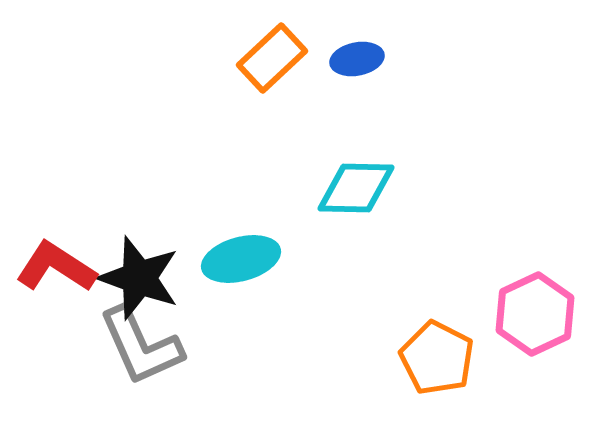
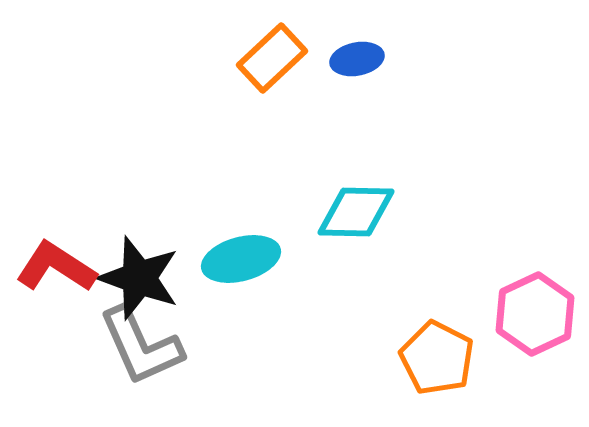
cyan diamond: moved 24 px down
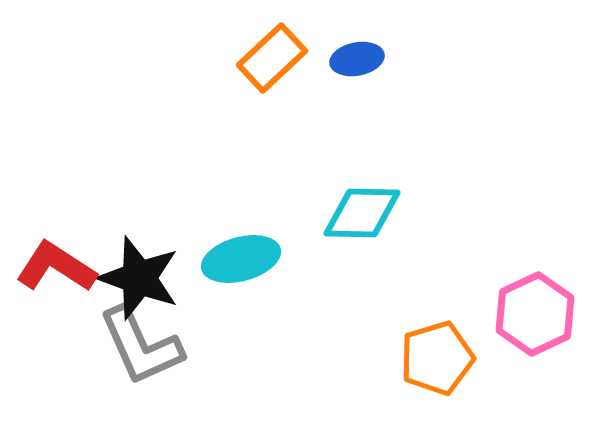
cyan diamond: moved 6 px right, 1 px down
orange pentagon: rotated 28 degrees clockwise
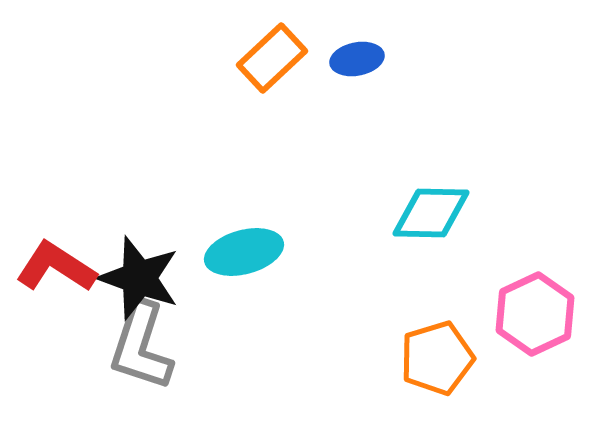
cyan diamond: moved 69 px right
cyan ellipse: moved 3 px right, 7 px up
gray L-shape: rotated 42 degrees clockwise
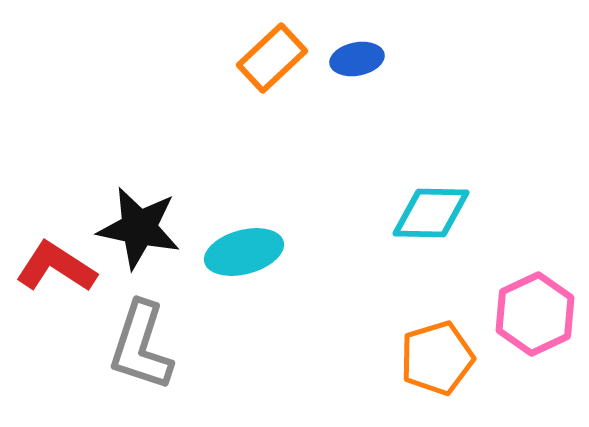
black star: moved 50 px up; rotated 8 degrees counterclockwise
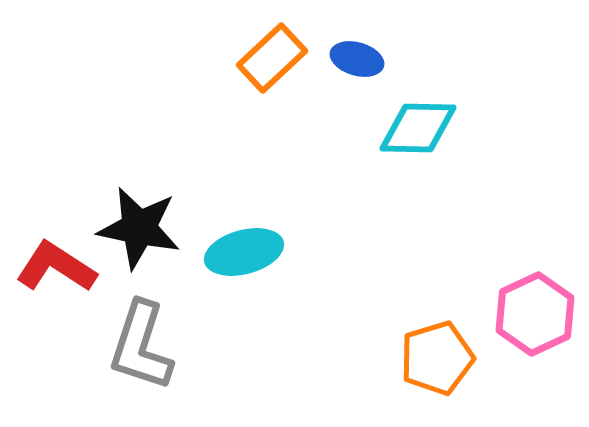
blue ellipse: rotated 27 degrees clockwise
cyan diamond: moved 13 px left, 85 px up
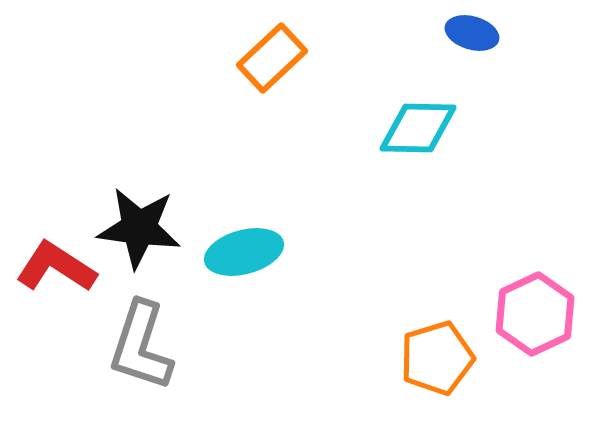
blue ellipse: moved 115 px right, 26 px up
black star: rotated 4 degrees counterclockwise
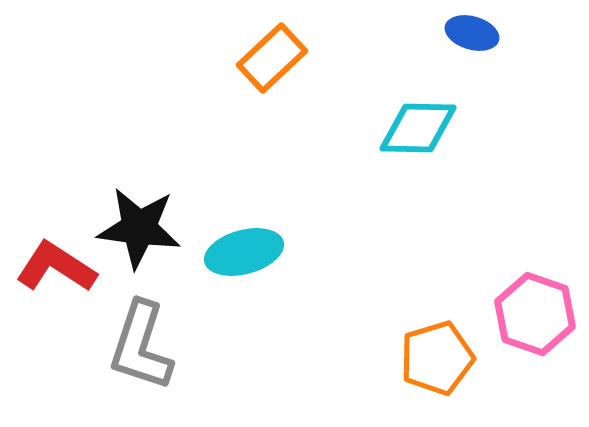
pink hexagon: rotated 16 degrees counterclockwise
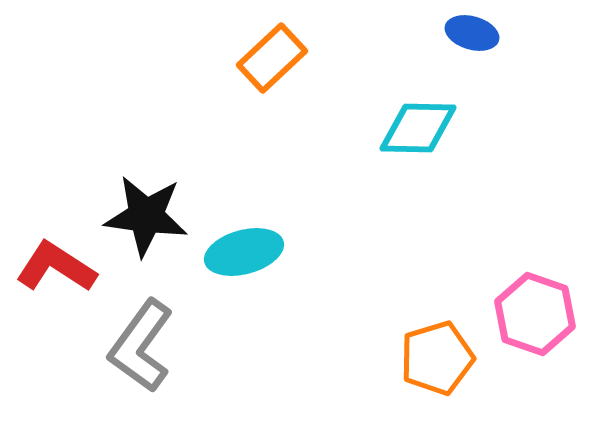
black star: moved 7 px right, 12 px up
gray L-shape: rotated 18 degrees clockwise
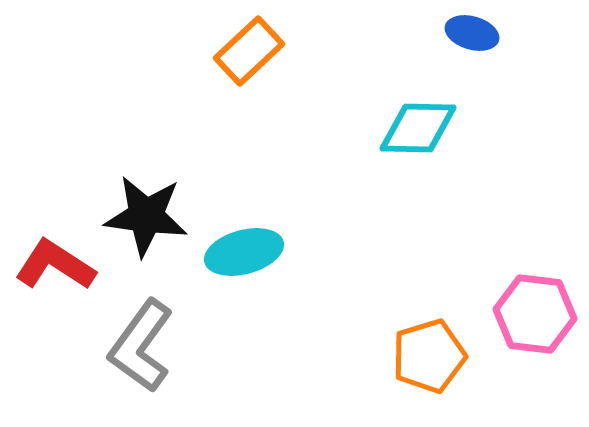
orange rectangle: moved 23 px left, 7 px up
red L-shape: moved 1 px left, 2 px up
pink hexagon: rotated 12 degrees counterclockwise
orange pentagon: moved 8 px left, 2 px up
